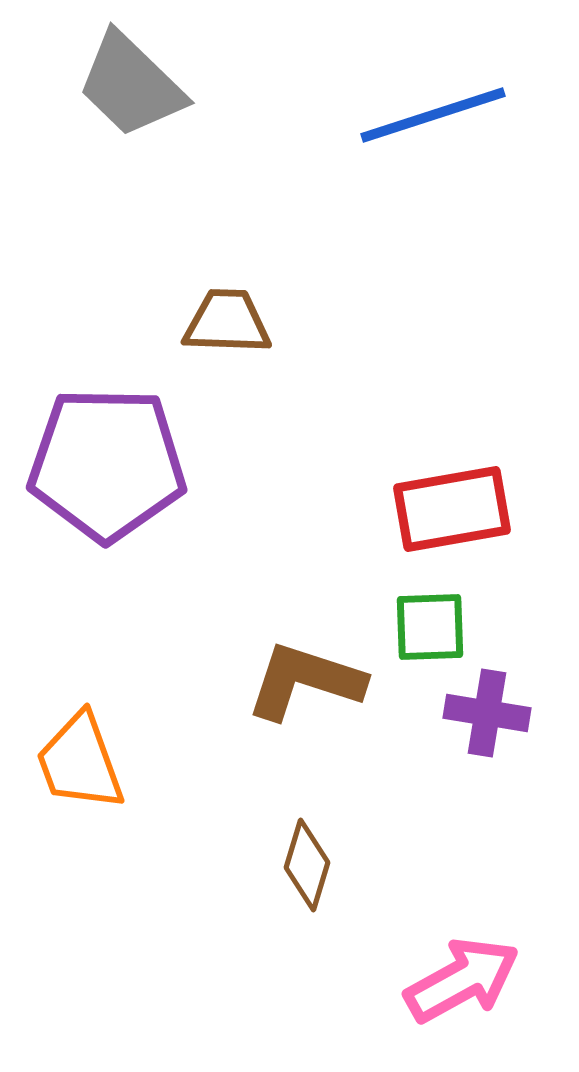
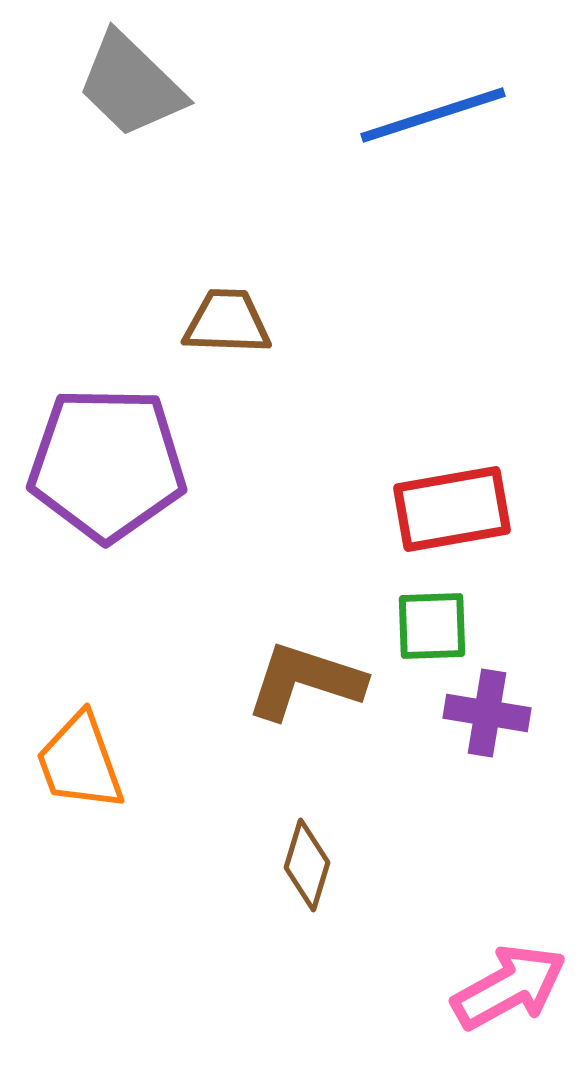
green square: moved 2 px right, 1 px up
pink arrow: moved 47 px right, 7 px down
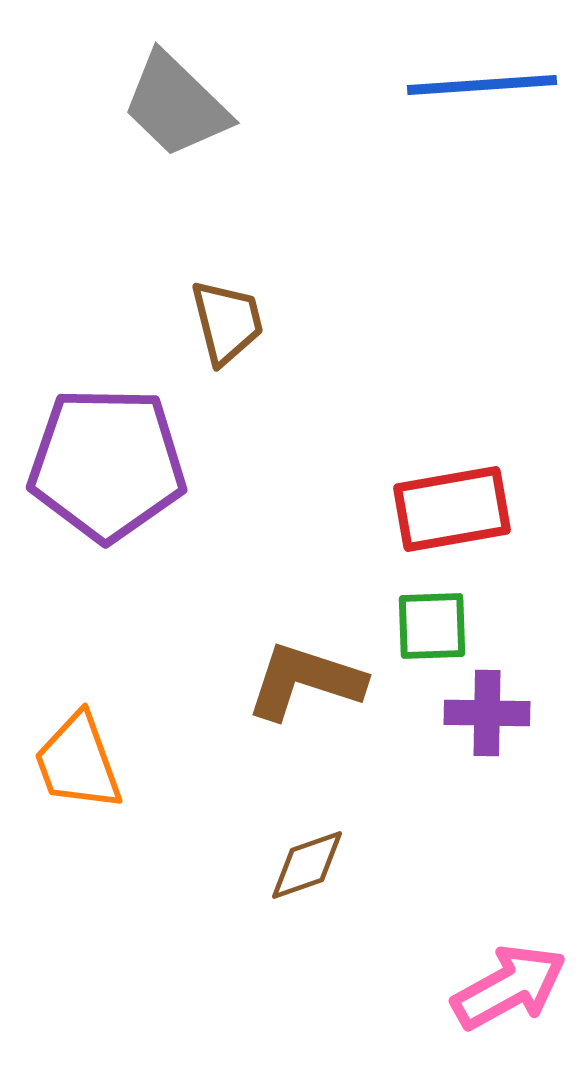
gray trapezoid: moved 45 px right, 20 px down
blue line: moved 49 px right, 30 px up; rotated 14 degrees clockwise
brown trapezoid: rotated 74 degrees clockwise
purple cross: rotated 8 degrees counterclockwise
orange trapezoid: moved 2 px left
brown diamond: rotated 54 degrees clockwise
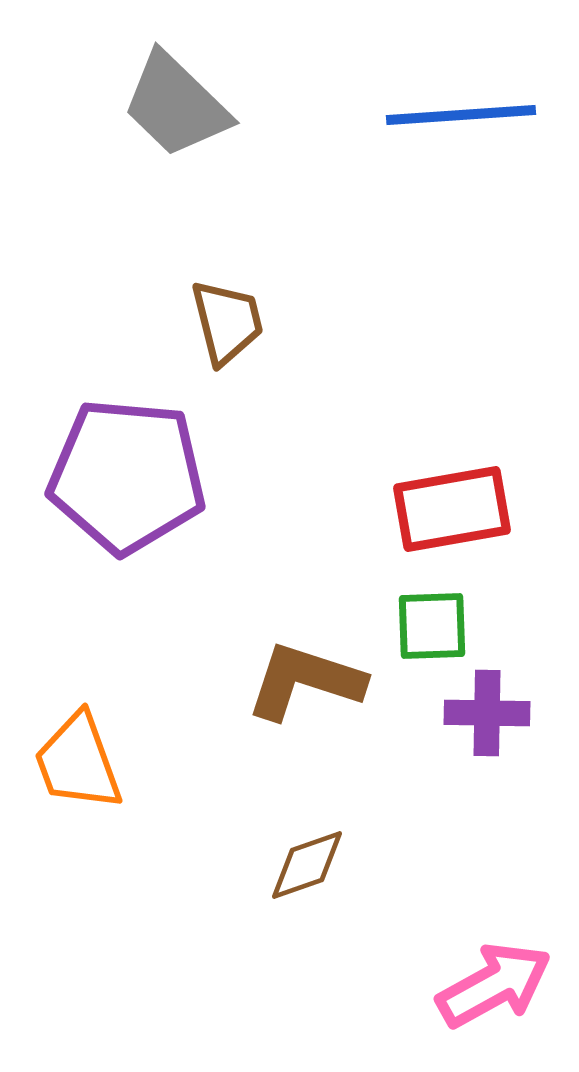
blue line: moved 21 px left, 30 px down
purple pentagon: moved 20 px right, 12 px down; rotated 4 degrees clockwise
pink arrow: moved 15 px left, 2 px up
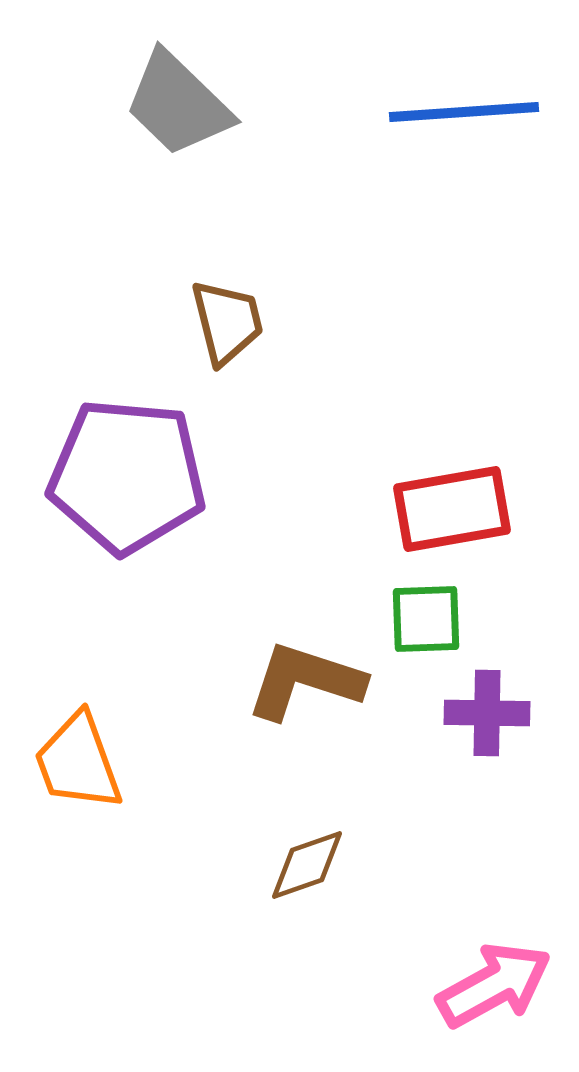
gray trapezoid: moved 2 px right, 1 px up
blue line: moved 3 px right, 3 px up
green square: moved 6 px left, 7 px up
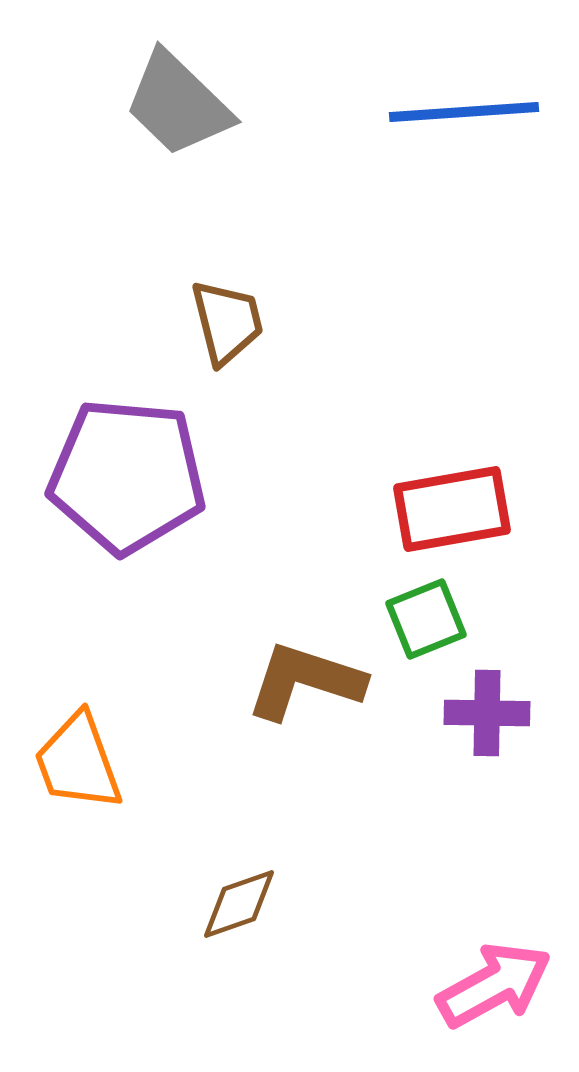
green square: rotated 20 degrees counterclockwise
brown diamond: moved 68 px left, 39 px down
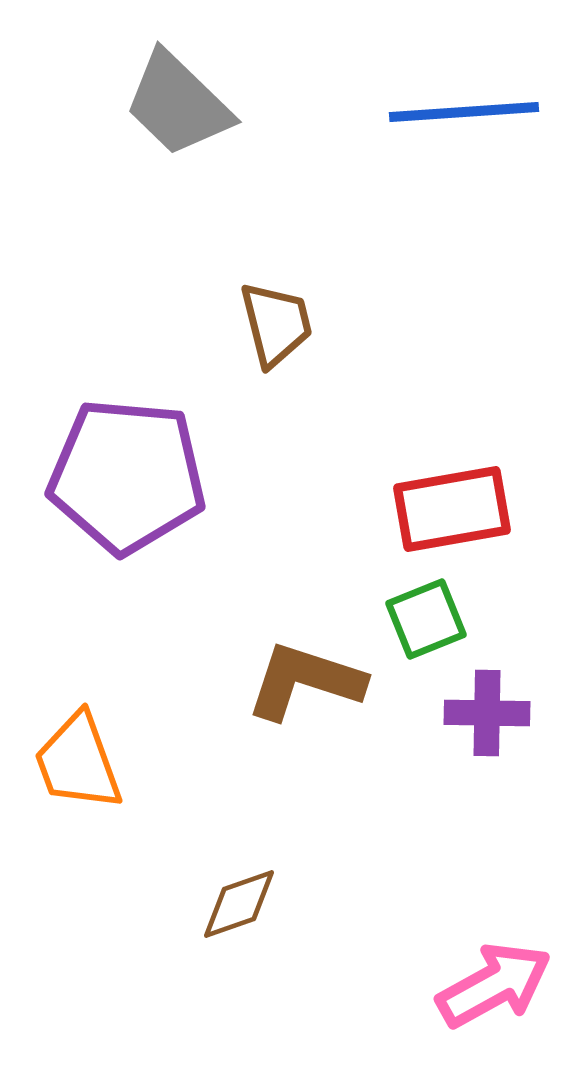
brown trapezoid: moved 49 px right, 2 px down
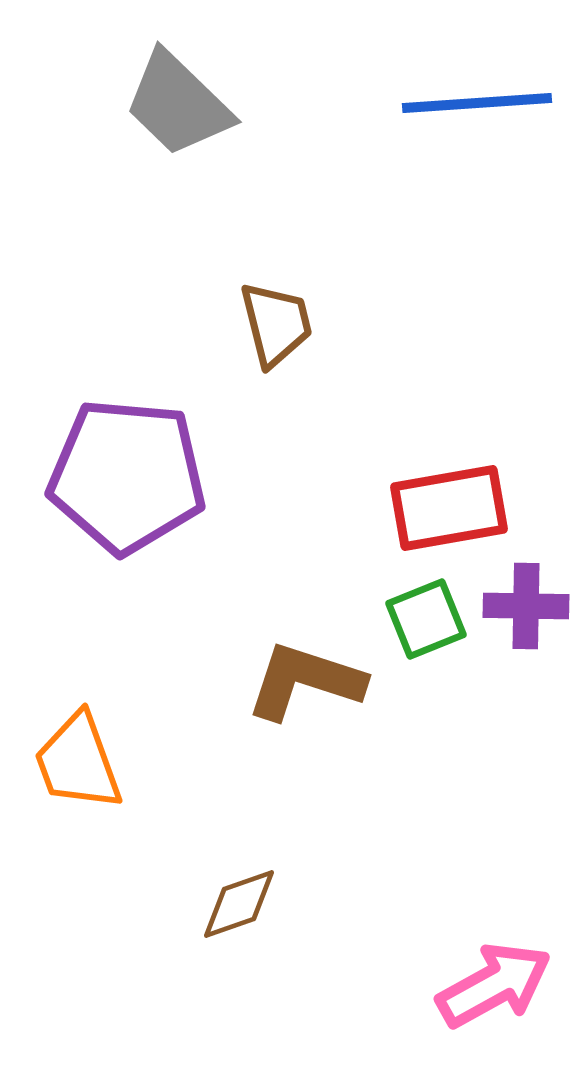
blue line: moved 13 px right, 9 px up
red rectangle: moved 3 px left, 1 px up
purple cross: moved 39 px right, 107 px up
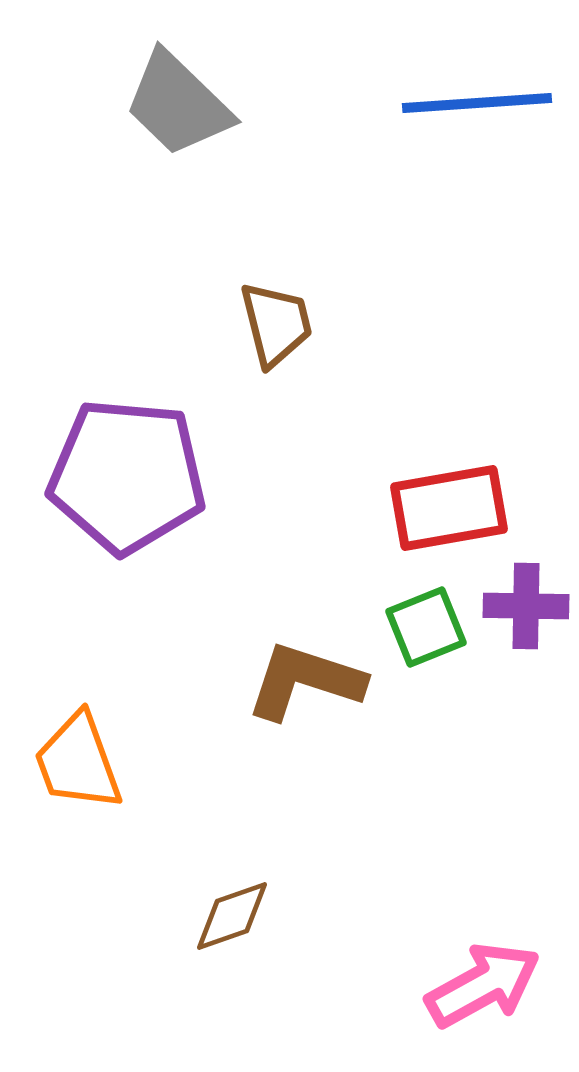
green square: moved 8 px down
brown diamond: moved 7 px left, 12 px down
pink arrow: moved 11 px left
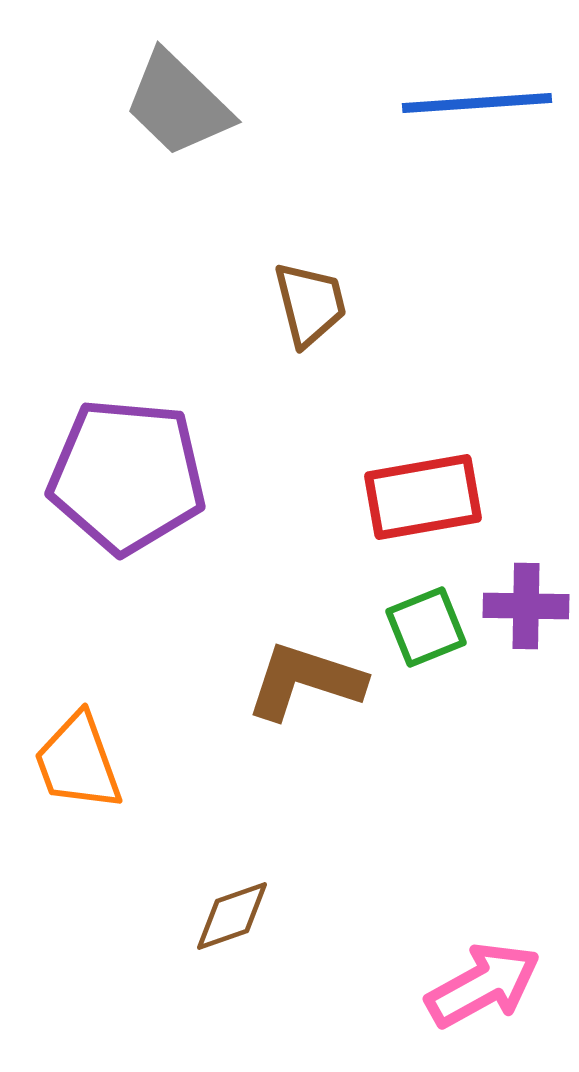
brown trapezoid: moved 34 px right, 20 px up
red rectangle: moved 26 px left, 11 px up
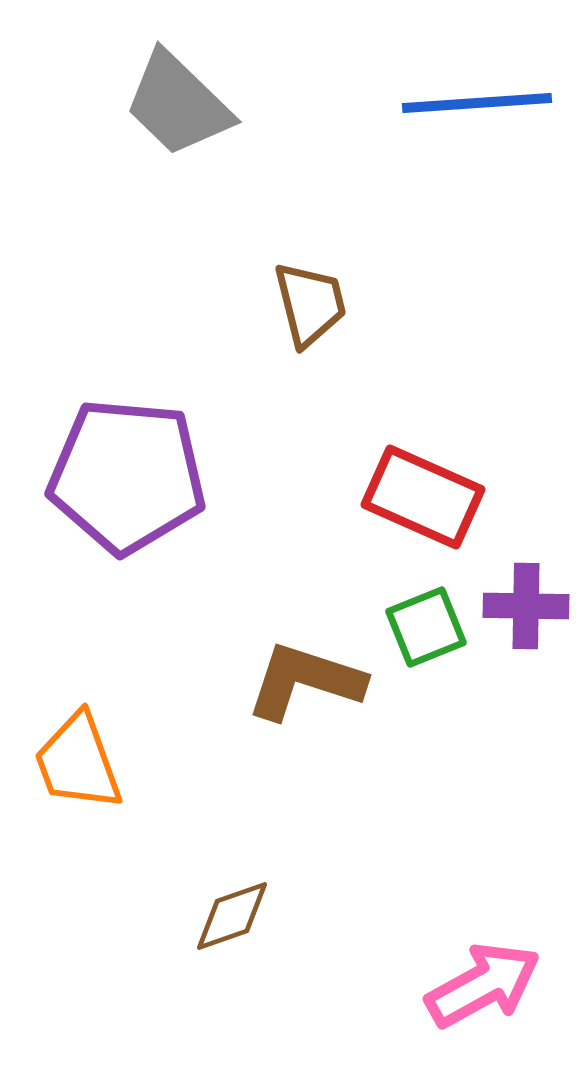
red rectangle: rotated 34 degrees clockwise
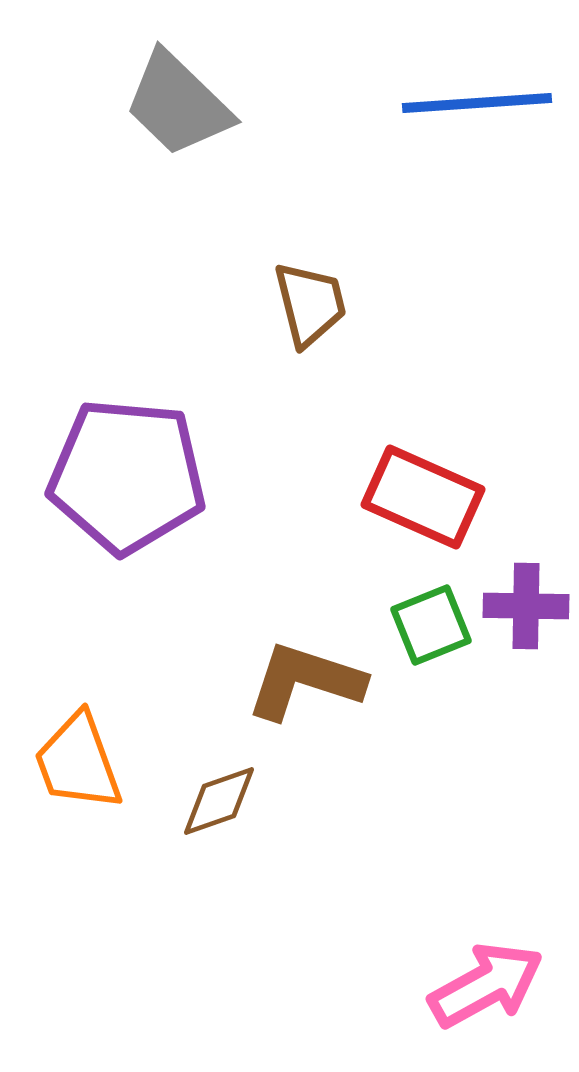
green square: moved 5 px right, 2 px up
brown diamond: moved 13 px left, 115 px up
pink arrow: moved 3 px right
